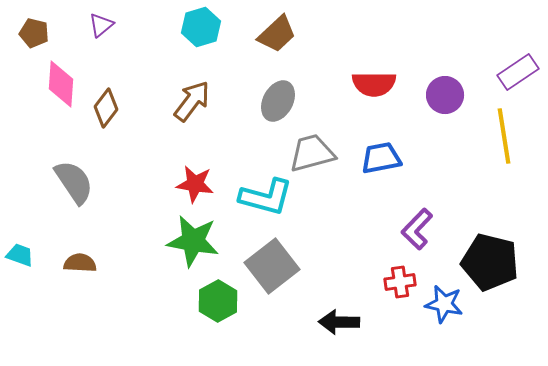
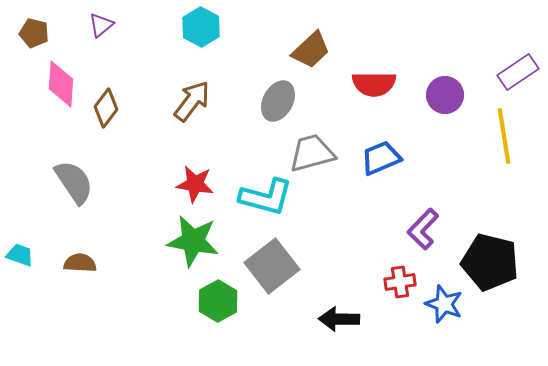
cyan hexagon: rotated 15 degrees counterclockwise
brown trapezoid: moved 34 px right, 16 px down
blue trapezoid: rotated 12 degrees counterclockwise
purple L-shape: moved 6 px right
blue star: rotated 9 degrees clockwise
black arrow: moved 3 px up
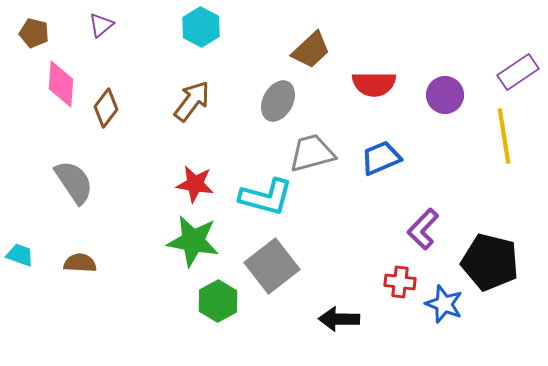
red cross: rotated 16 degrees clockwise
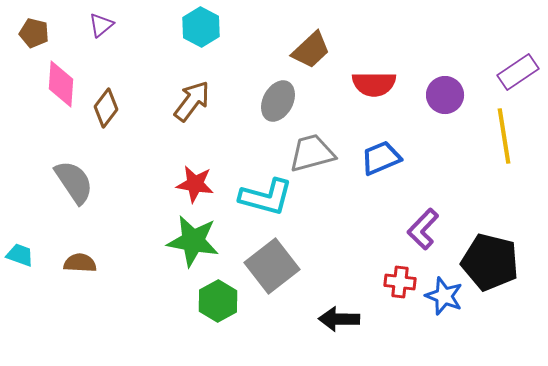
blue star: moved 8 px up
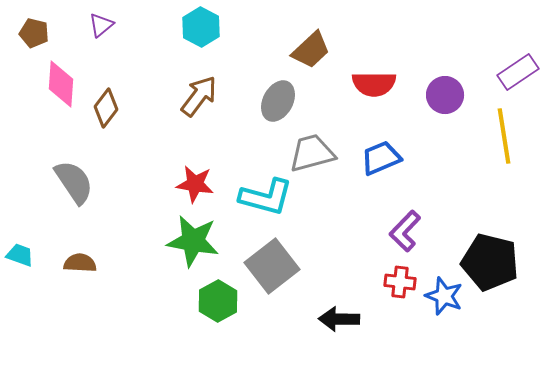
brown arrow: moved 7 px right, 5 px up
purple L-shape: moved 18 px left, 2 px down
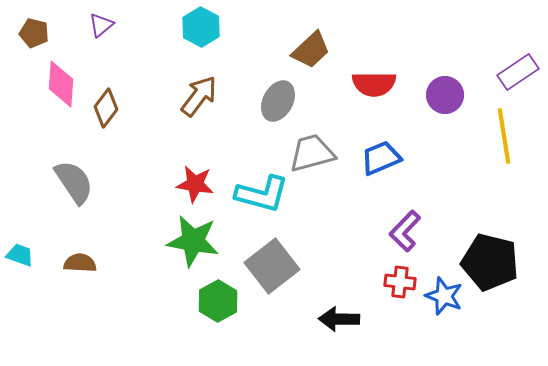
cyan L-shape: moved 4 px left, 3 px up
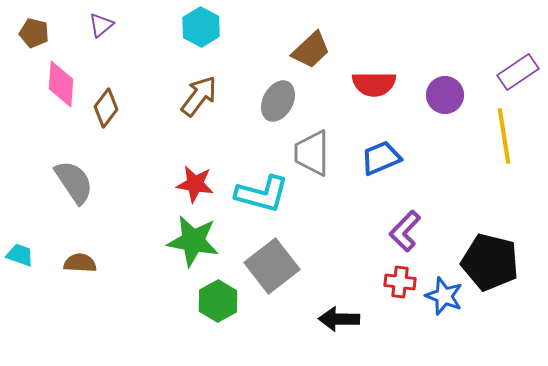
gray trapezoid: rotated 75 degrees counterclockwise
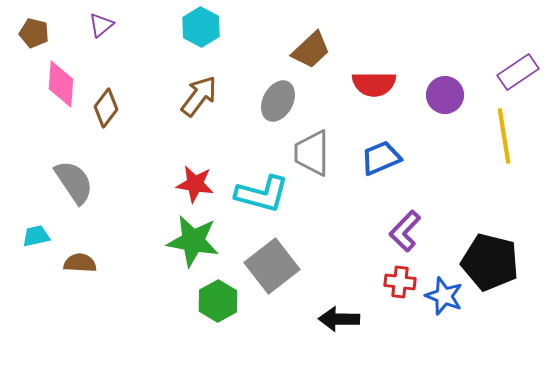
cyan trapezoid: moved 16 px right, 19 px up; rotated 32 degrees counterclockwise
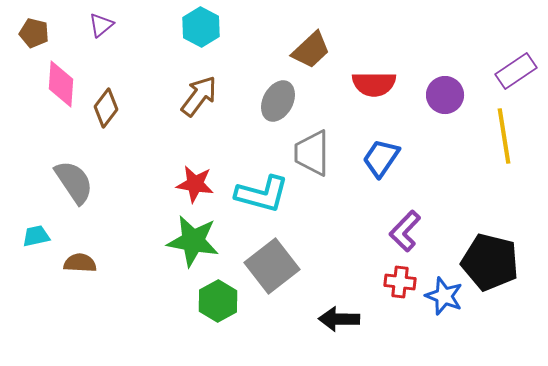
purple rectangle: moved 2 px left, 1 px up
blue trapezoid: rotated 33 degrees counterclockwise
